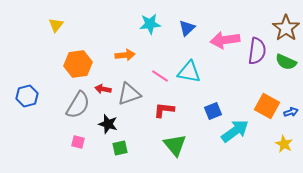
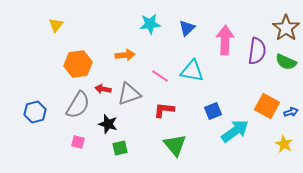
pink arrow: rotated 100 degrees clockwise
cyan triangle: moved 3 px right, 1 px up
blue hexagon: moved 8 px right, 16 px down
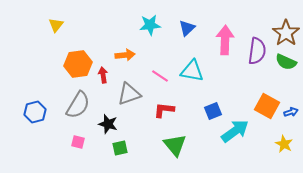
cyan star: moved 1 px down
brown star: moved 5 px down
red arrow: moved 14 px up; rotated 70 degrees clockwise
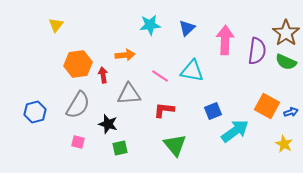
gray triangle: rotated 15 degrees clockwise
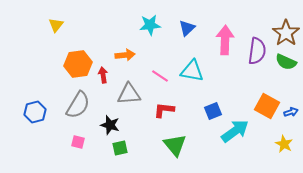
black star: moved 2 px right, 1 px down
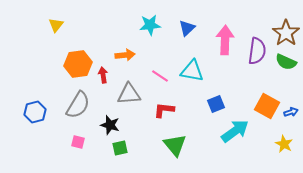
blue square: moved 3 px right, 7 px up
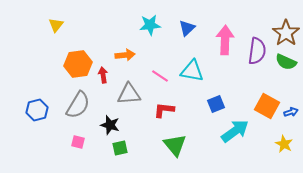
blue hexagon: moved 2 px right, 2 px up
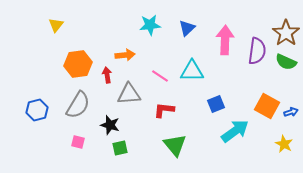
cyan triangle: rotated 10 degrees counterclockwise
red arrow: moved 4 px right
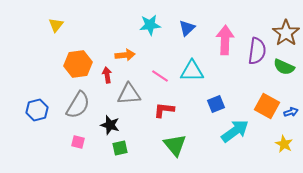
green semicircle: moved 2 px left, 5 px down
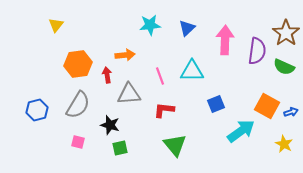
pink line: rotated 36 degrees clockwise
cyan arrow: moved 6 px right
